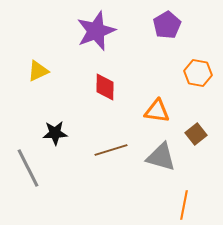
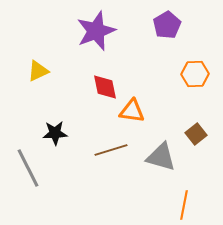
orange hexagon: moved 3 px left, 1 px down; rotated 12 degrees counterclockwise
red diamond: rotated 12 degrees counterclockwise
orange triangle: moved 25 px left
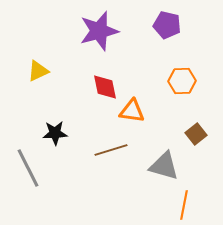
purple pentagon: rotated 28 degrees counterclockwise
purple star: moved 3 px right; rotated 6 degrees clockwise
orange hexagon: moved 13 px left, 7 px down
gray triangle: moved 3 px right, 9 px down
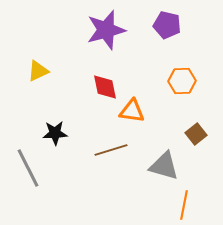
purple star: moved 7 px right, 1 px up
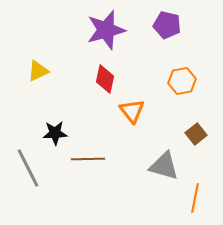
orange hexagon: rotated 8 degrees counterclockwise
red diamond: moved 8 px up; rotated 24 degrees clockwise
orange triangle: rotated 44 degrees clockwise
brown line: moved 23 px left, 9 px down; rotated 16 degrees clockwise
orange line: moved 11 px right, 7 px up
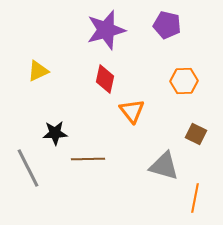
orange hexagon: moved 2 px right; rotated 8 degrees clockwise
brown square: rotated 25 degrees counterclockwise
